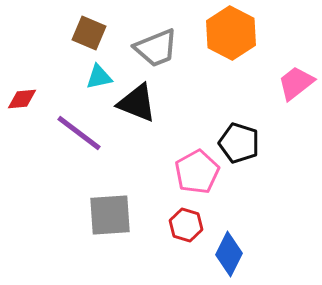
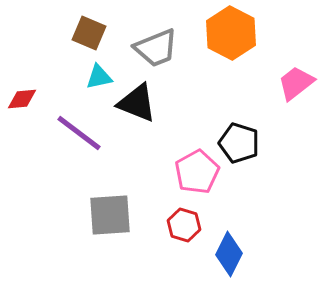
red hexagon: moved 2 px left
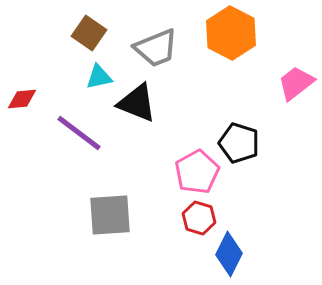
brown square: rotated 12 degrees clockwise
red hexagon: moved 15 px right, 7 px up
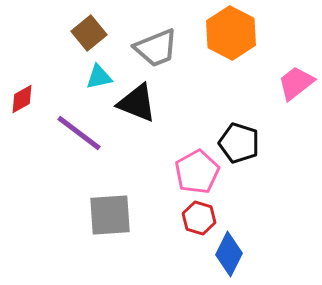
brown square: rotated 16 degrees clockwise
red diamond: rotated 24 degrees counterclockwise
